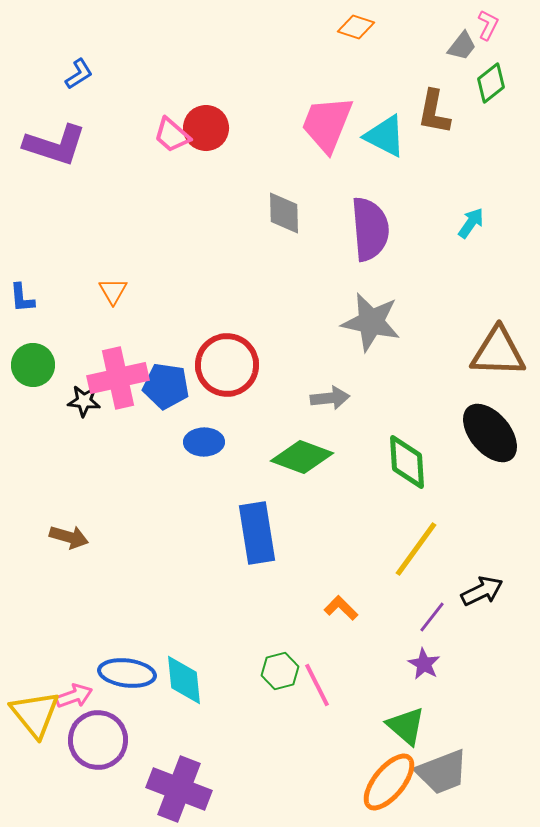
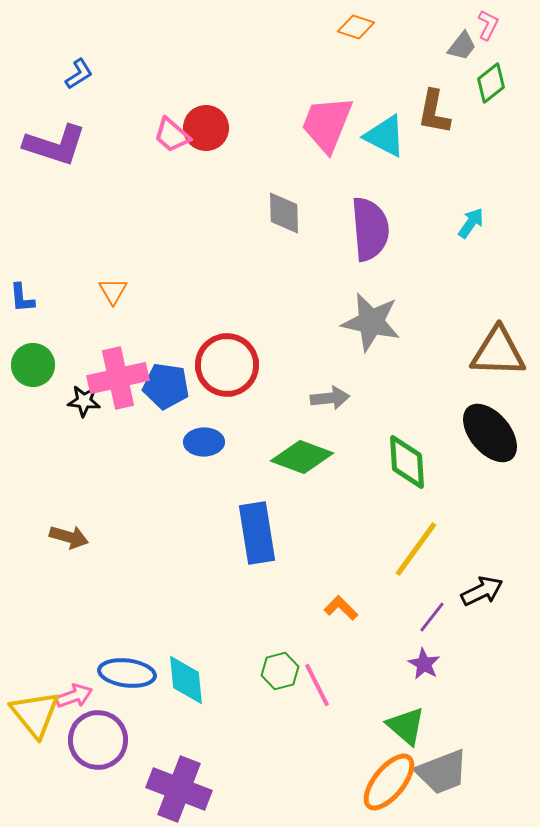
cyan diamond at (184, 680): moved 2 px right
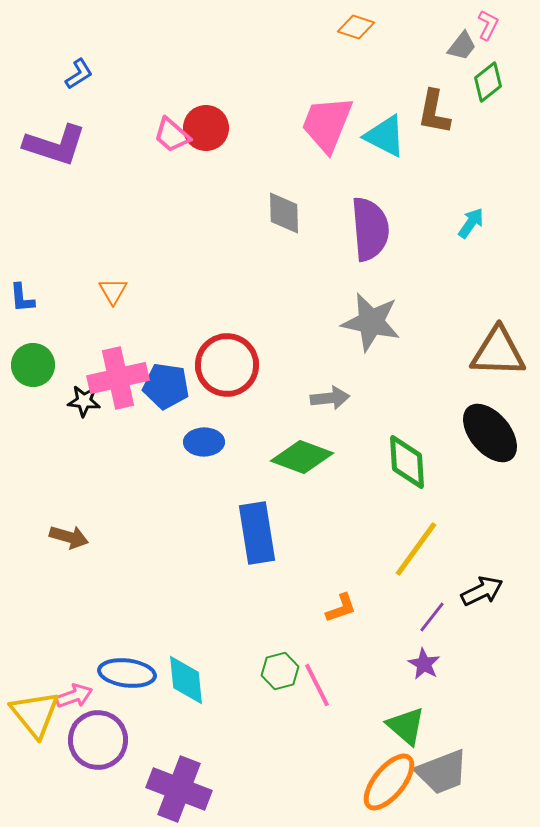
green diamond at (491, 83): moved 3 px left, 1 px up
orange L-shape at (341, 608): rotated 116 degrees clockwise
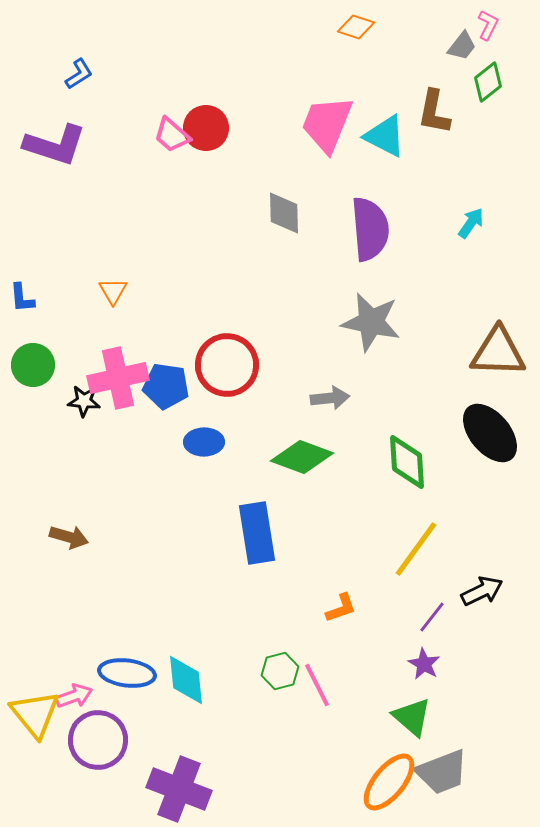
green triangle at (406, 726): moved 6 px right, 9 px up
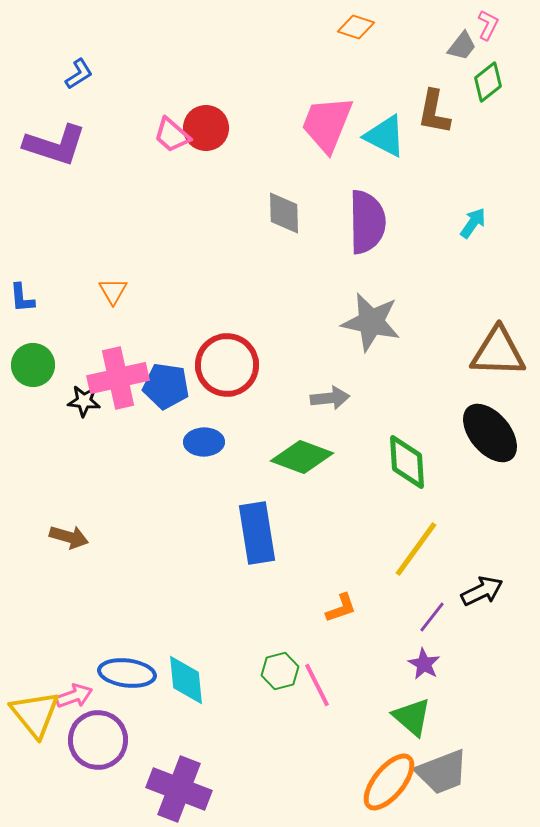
cyan arrow at (471, 223): moved 2 px right
purple semicircle at (370, 229): moved 3 px left, 7 px up; rotated 4 degrees clockwise
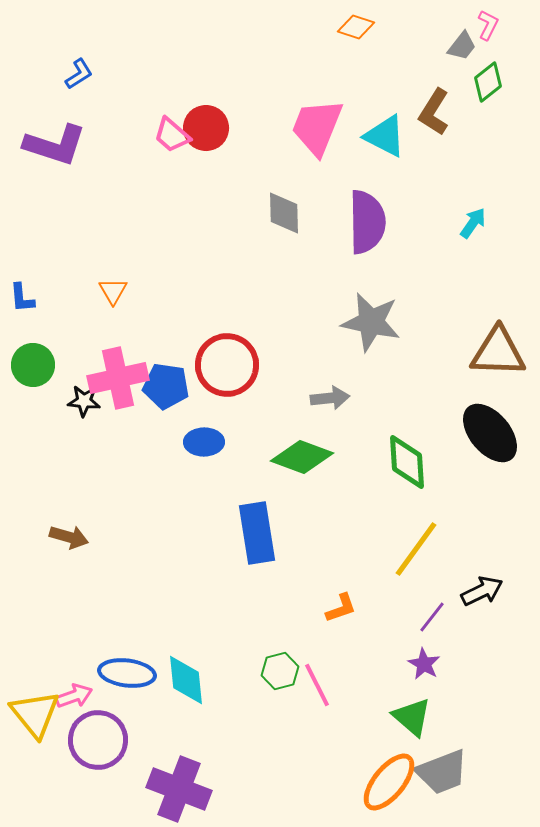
brown L-shape at (434, 112): rotated 21 degrees clockwise
pink trapezoid at (327, 124): moved 10 px left, 3 px down
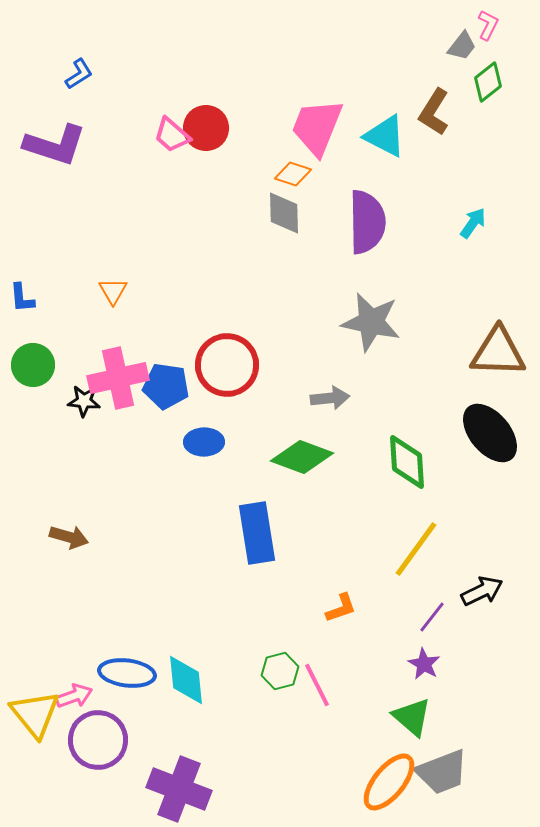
orange diamond at (356, 27): moved 63 px left, 147 px down
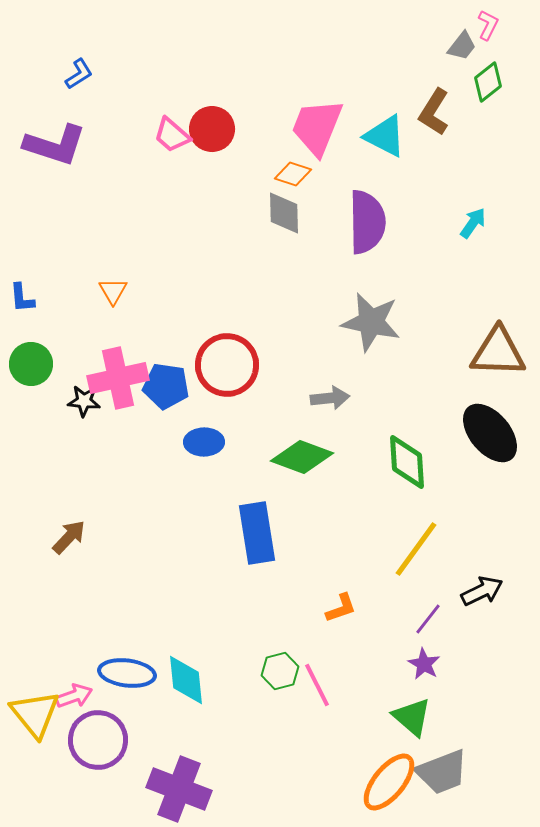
red circle at (206, 128): moved 6 px right, 1 px down
green circle at (33, 365): moved 2 px left, 1 px up
brown arrow at (69, 537): rotated 63 degrees counterclockwise
purple line at (432, 617): moved 4 px left, 2 px down
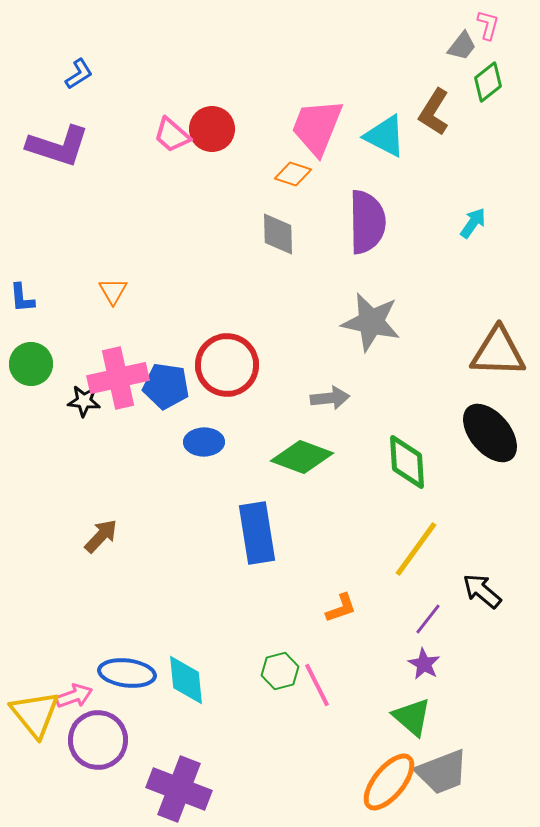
pink L-shape at (488, 25): rotated 12 degrees counterclockwise
purple L-shape at (55, 145): moved 3 px right, 1 px down
gray diamond at (284, 213): moved 6 px left, 21 px down
brown arrow at (69, 537): moved 32 px right, 1 px up
black arrow at (482, 591): rotated 114 degrees counterclockwise
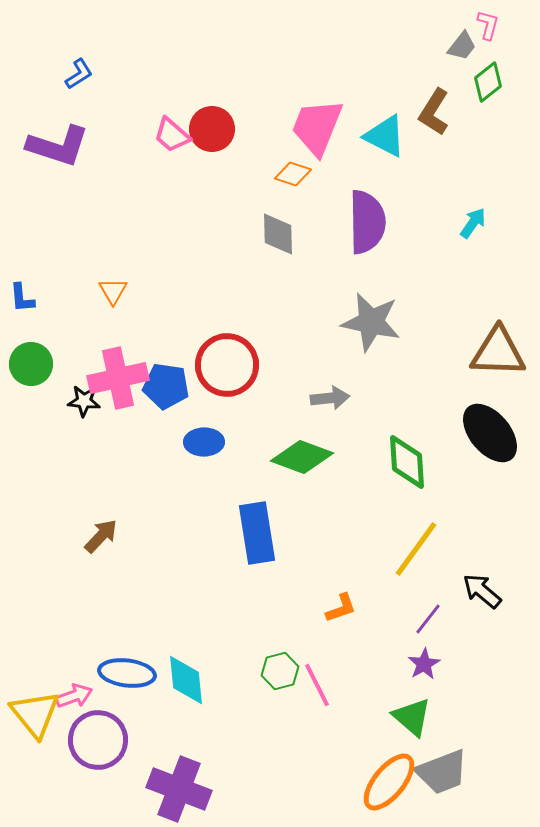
purple star at (424, 664): rotated 12 degrees clockwise
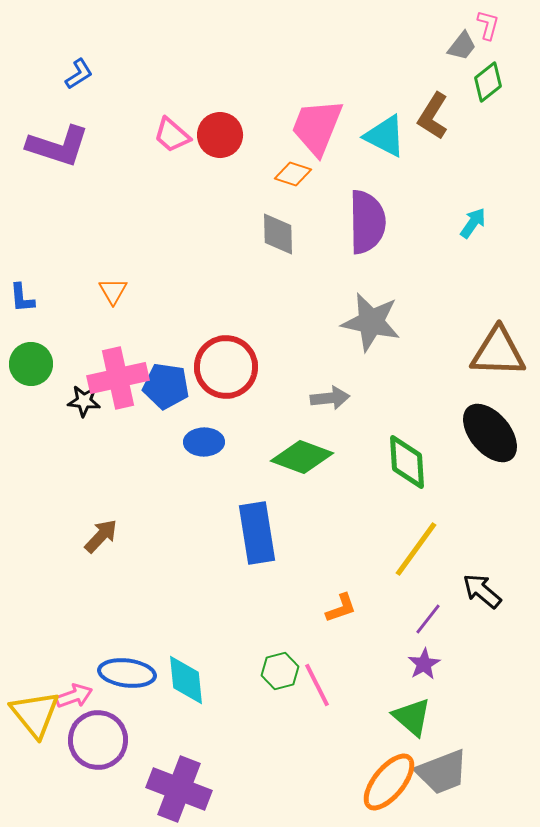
brown L-shape at (434, 112): moved 1 px left, 4 px down
red circle at (212, 129): moved 8 px right, 6 px down
red circle at (227, 365): moved 1 px left, 2 px down
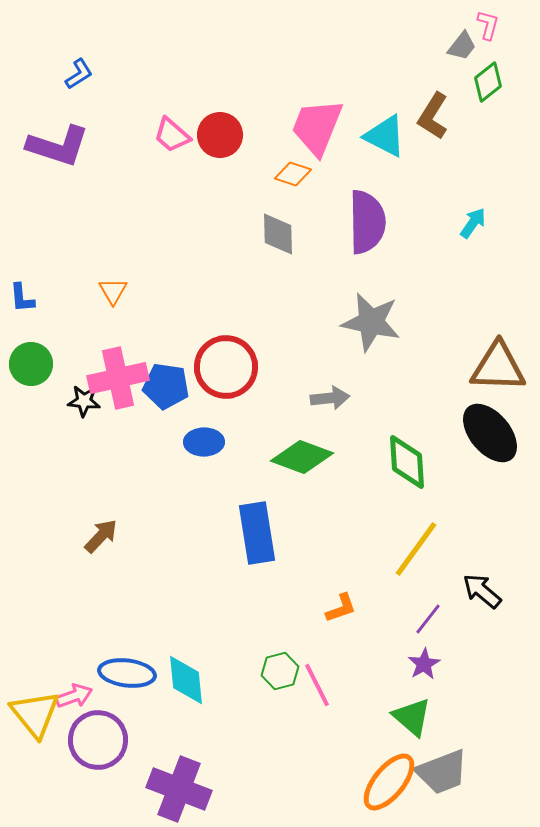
brown triangle at (498, 352): moved 15 px down
